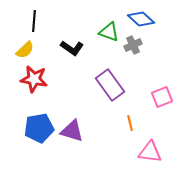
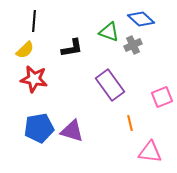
black L-shape: rotated 45 degrees counterclockwise
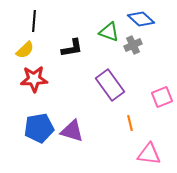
red star: rotated 12 degrees counterclockwise
pink triangle: moved 1 px left, 2 px down
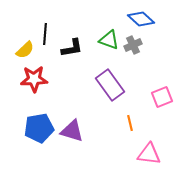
black line: moved 11 px right, 13 px down
green triangle: moved 8 px down
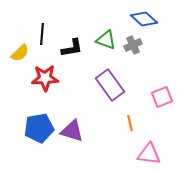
blue diamond: moved 3 px right
black line: moved 3 px left
green triangle: moved 3 px left
yellow semicircle: moved 5 px left, 3 px down
red star: moved 11 px right, 1 px up
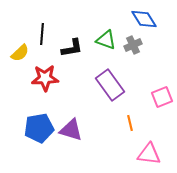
blue diamond: rotated 16 degrees clockwise
purple triangle: moved 1 px left, 1 px up
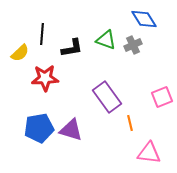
purple rectangle: moved 3 px left, 12 px down
pink triangle: moved 1 px up
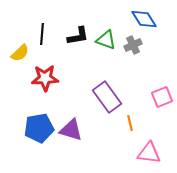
black L-shape: moved 6 px right, 12 px up
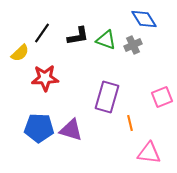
black line: moved 1 px up; rotated 30 degrees clockwise
purple rectangle: rotated 52 degrees clockwise
blue pentagon: rotated 12 degrees clockwise
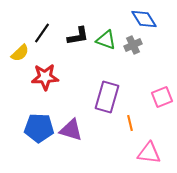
red star: moved 1 px up
